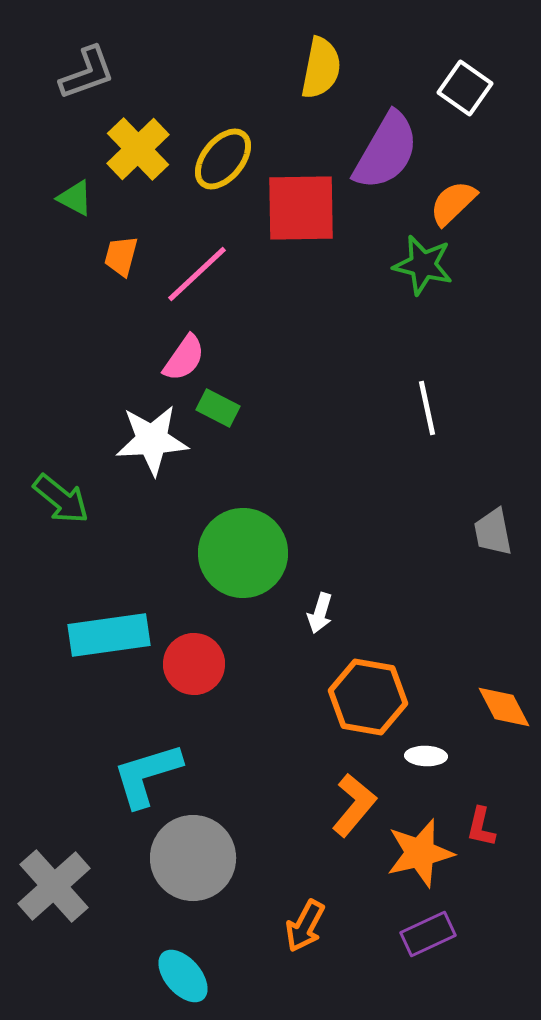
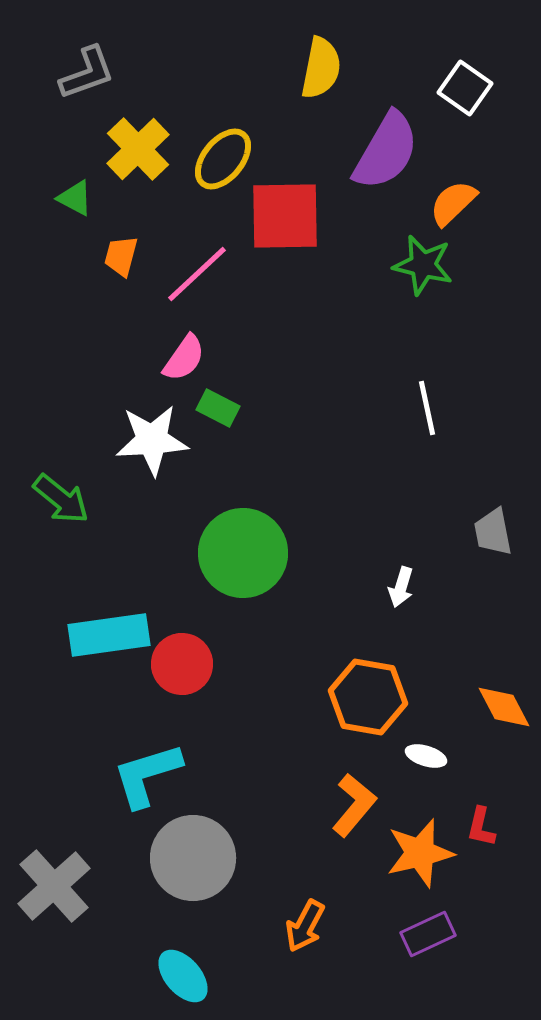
red square: moved 16 px left, 8 px down
white arrow: moved 81 px right, 26 px up
red circle: moved 12 px left
white ellipse: rotated 15 degrees clockwise
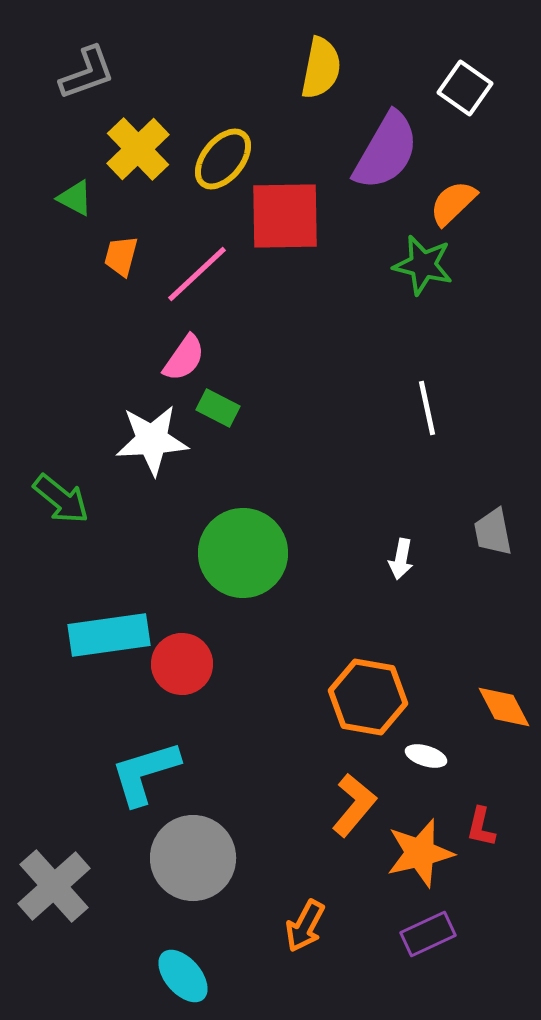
white arrow: moved 28 px up; rotated 6 degrees counterclockwise
cyan L-shape: moved 2 px left, 2 px up
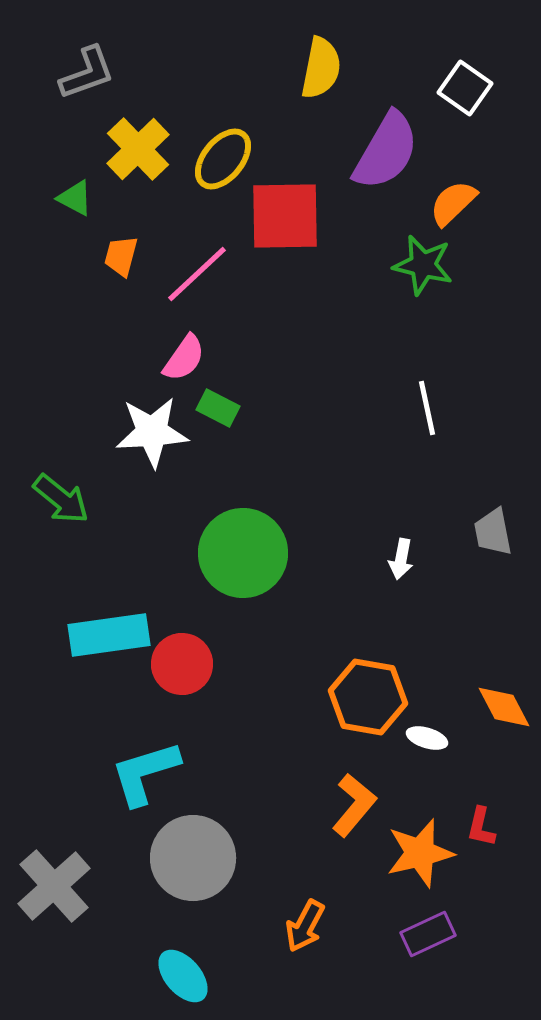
white star: moved 8 px up
white ellipse: moved 1 px right, 18 px up
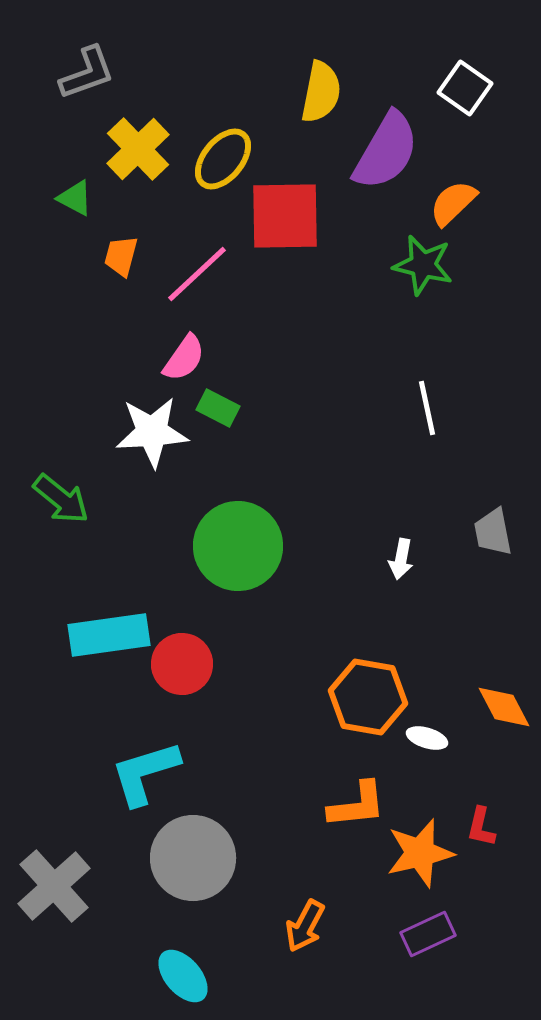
yellow semicircle: moved 24 px down
green circle: moved 5 px left, 7 px up
orange L-shape: moved 3 px right; rotated 44 degrees clockwise
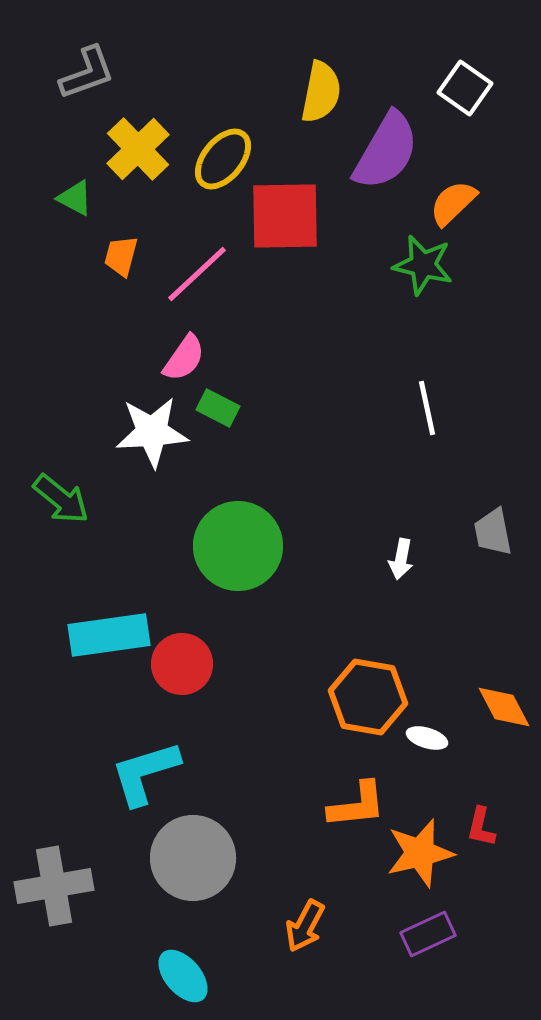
gray cross: rotated 32 degrees clockwise
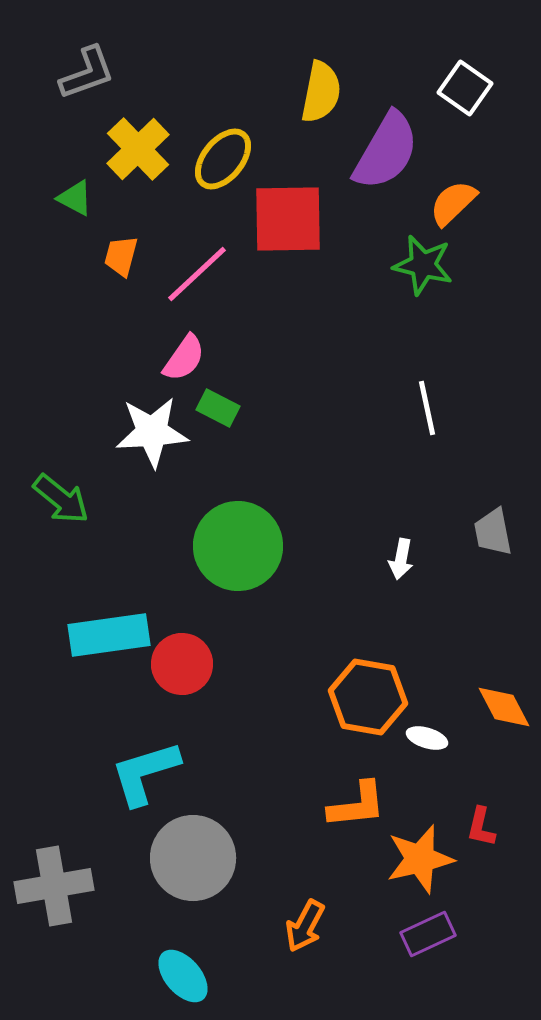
red square: moved 3 px right, 3 px down
orange star: moved 6 px down
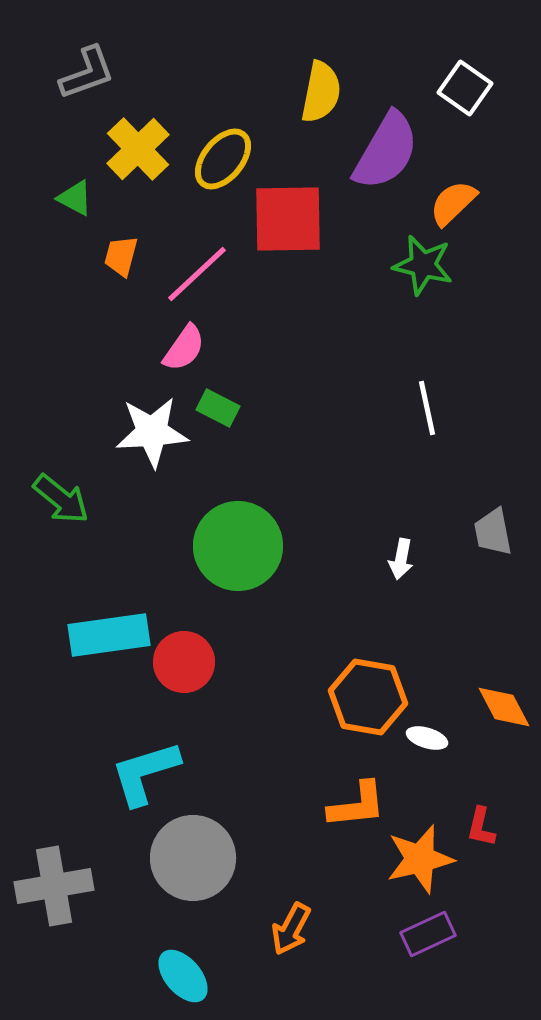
pink semicircle: moved 10 px up
red circle: moved 2 px right, 2 px up
orange arrow: moved 14 px left, 3 px down
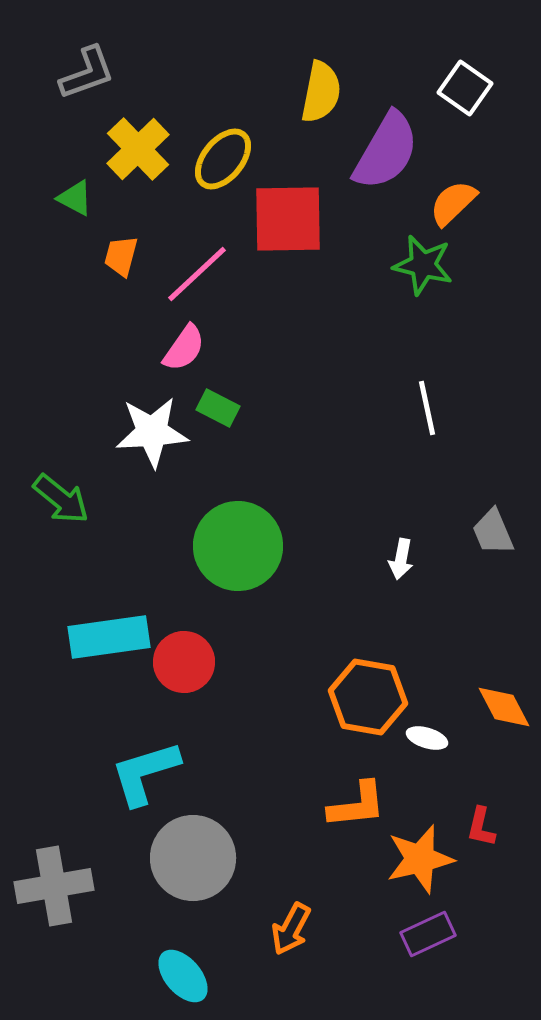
gray trapezoid: rotated 12 degrees counterclockwise
cyan rectangle: moved 2 px down
